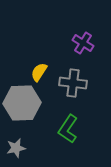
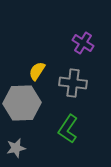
yellow semicircle: moved 2 px left, 1 px up
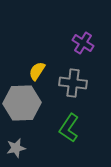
green L-shape: moved 1 px right, 1 px up
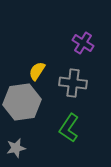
gray hexagon: moved 1 px up; rotated 6 degrees counterclockwise
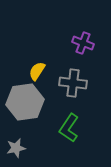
purple cross: rotated 10 degrees counterclockwise
gray hexagon: moved 3 px right
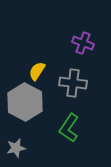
gray hexagon: rotated 24 degrees counterclockwise
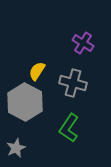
purple cross: rotated 10 degrees clockwise
gray cross: rotated 8 degrees clockwise
gray star: rotated 12 degrees counterclockwise
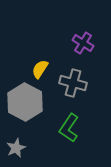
yellow semicircle: moved 3 px right, 2 px up
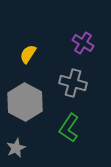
yellow semicircle: moved 12 px left, 15 px up
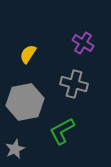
gray cross: moved 1 px right, 1 px down
gray hexagon: rotated 21 degrees clockwise
green L-shape: moved 7 px left, 3 px down; rotated 28 degrees clockwise
gray star: moved 1 px left, 1 px down
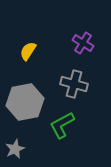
yellow semicircle: moved 3 px up
green L-shape: moved 6 px up
